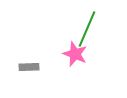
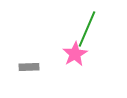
pink star: rotated 20 degrees clockwise
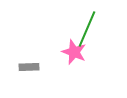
pink star: moved 1 px left, 2 px up; rotated 20 degrees counterclockwise
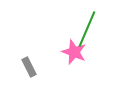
gray rectangle: rotated 66 degrees clockwise
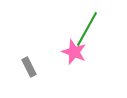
green line: rotated 6 degrees clockwise
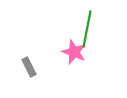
green line: rotated 18 degrees counterclockwise
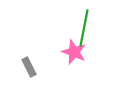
green line: moved 3 px left, 1 px up
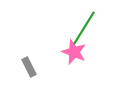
green line: rotated 21 degrees clockwise
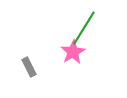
pink star: moved 1 px left; rotated 20 degrees clockwise
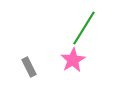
pink star: moved 8 px down
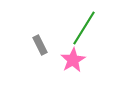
gray rectangle: moved 11 px right, 22 px up
